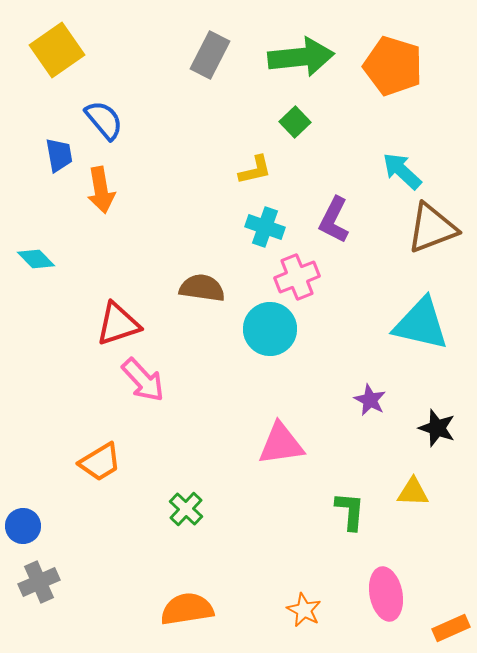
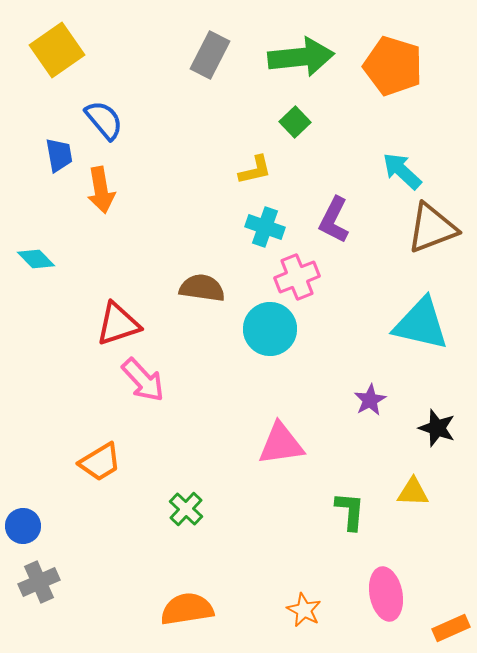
purple star: rotated 16 degrees clockwise
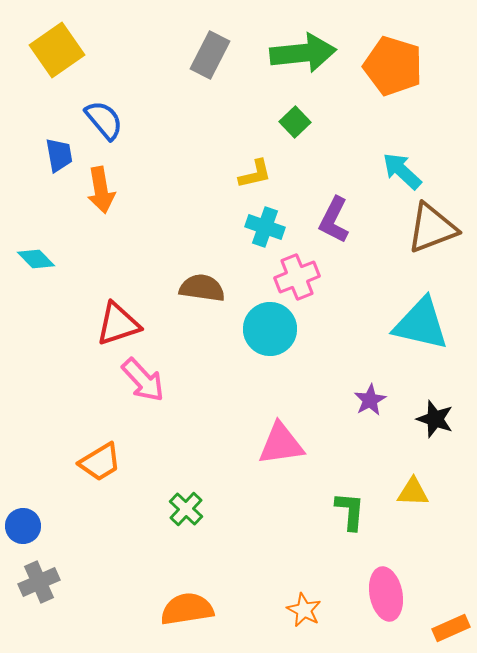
green arrow: moved 2 px right, 4 px up
yellow L-shape: moved 4 px down
black star: moved 2 px left, 9 px up
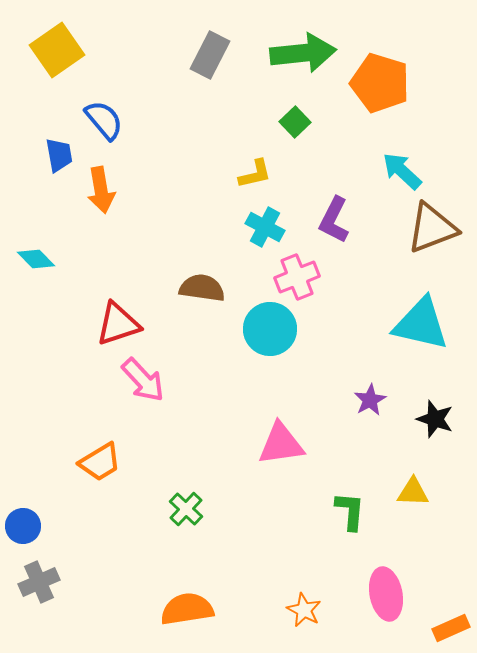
orange pentagon: moved 13 px left, 17 px down
cyan cross: rotated 9 degrees clockwise
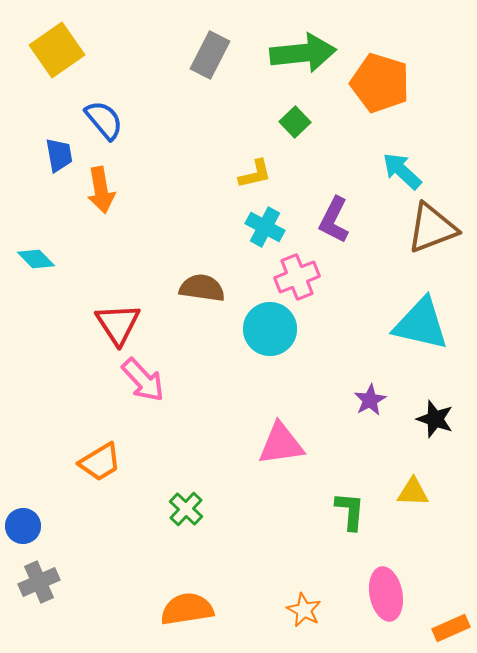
red triangle: rotated 45 degrees counterclockwise
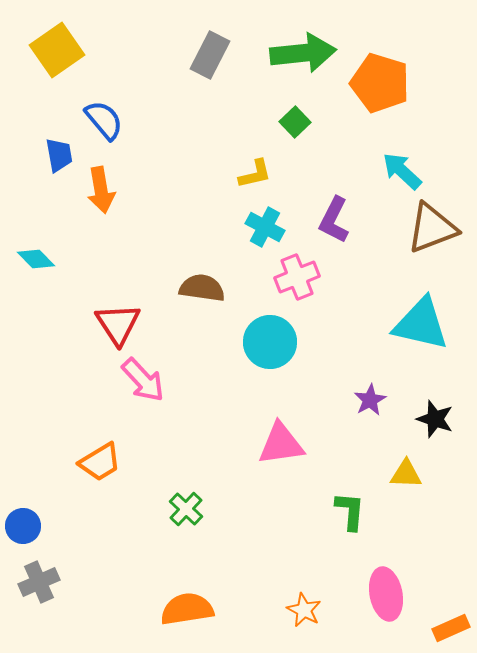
cyan circle: moved 13 px down
yellow triangle: moved 7 px left, 18 px up
